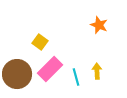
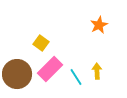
orange star: rotated 24 degrees clockwise
yellow square: moved 1 px right, 1 px down
cyan line: rotated 18 degrees counterclockwise
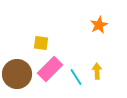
yellow square: rotated 28 degrees counterclockwise
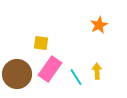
pink rectangle: rotated 10 degrees counterclockwise
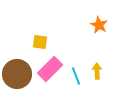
orange star: rotated 18 degrees counterclockwise
yellow square: moved 1 px left, 1 px up
pink rectangle: rotated 10 degrees clockwise
cyan line: moved 1 px up; rotated 12 degrees clockwise
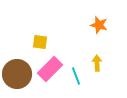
orange star: rotated 12 degrees counterclockwise
yellow arrow: moved 8 px up
